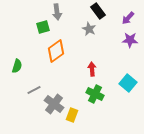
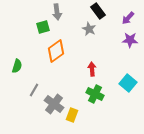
gray line: rotated 32 degrees counterclockwise
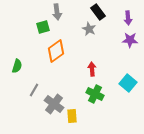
black rectangle: moved 1 px down
purple arrow: rotated 48 degrees counterclockwise
yellow rectangle: moved 1 px down; rotated 24 degrees counterclockwise
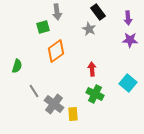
gray line: moved 1 px down; rotated 64 degrees counterclockwise
yellow rectangle: moved 1 px right, 2 px up
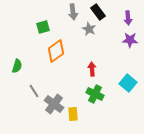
gray arrow: moved 16 px right
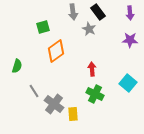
purple arrow: moved 2 px right, 5 px up
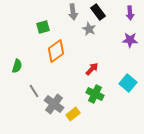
red arrow: rotated 48 degrees clockwise
yellow rectangle: rotated 56 degrees clockwise
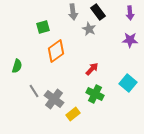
gray cross: moved 5 px up
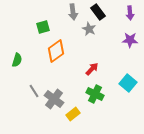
green semicircle: moved 6 px up
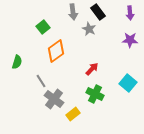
green square: rotated 24 degrees counterclockwise
green semicircle: moved 2 px down
gray line: moved 7 px right, 10 px up
